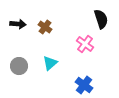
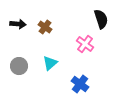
blue cross: moved 4 px left, 1 px up
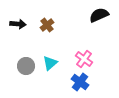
black semicircle: moved 2 px left, 4 px up; rotated 96 degrees counterclockwise
brown cross: moved 2 px right, 2 px up; rotated 16 degrees clockwise
pink cross: moved 1 px left, 15 px down
gray circle: moved 7 px right
blue cross: moved 2 px up
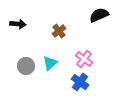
brown cross: moved 12 px right, 6 px down
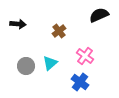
pink cross: moved 1 px right, 3 px up
